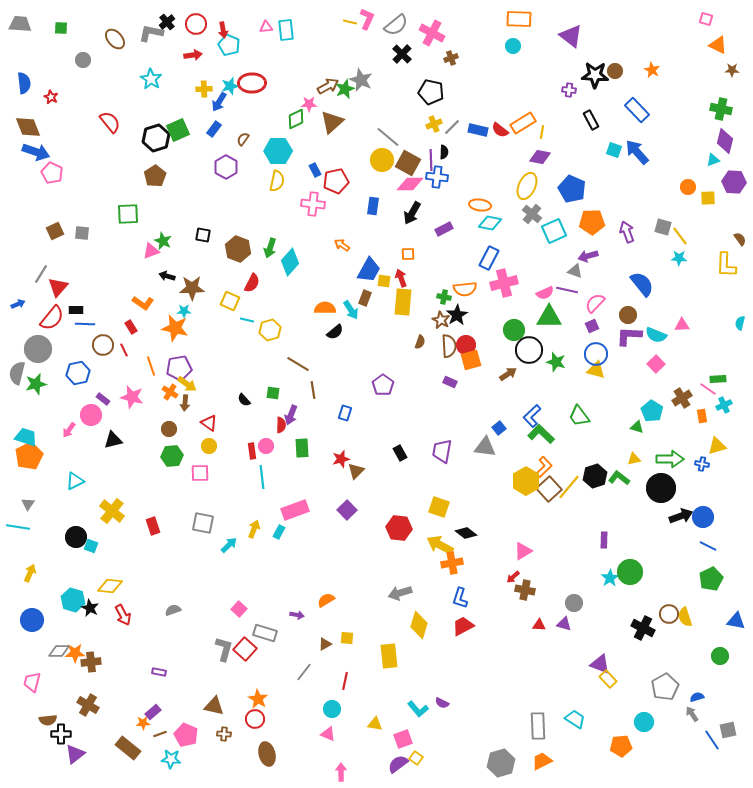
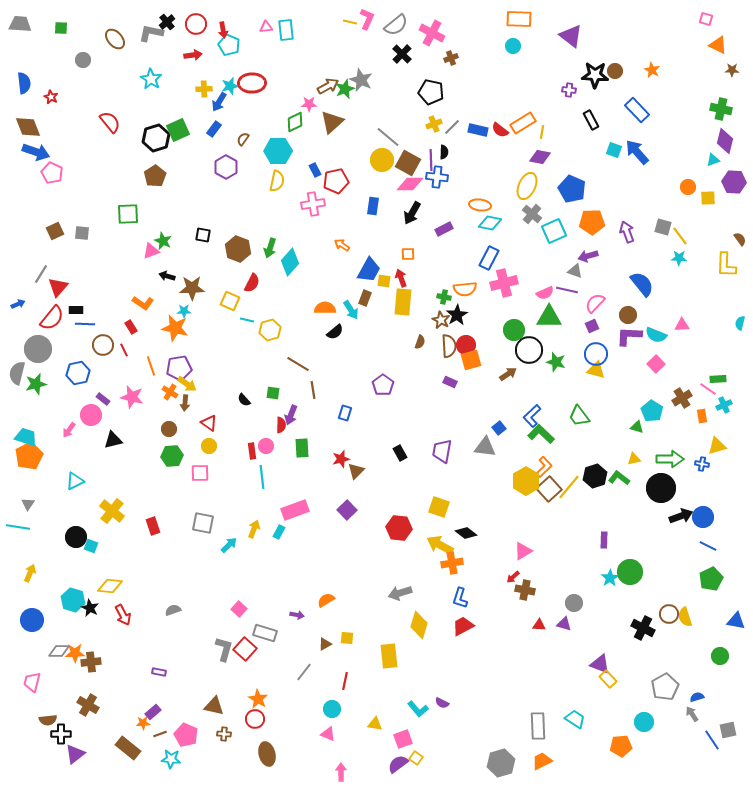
green diamond at (296, 119): moved 1 px left, 3 px down
pink cross at (313, 204): rotated 15 degrees counterclockwise
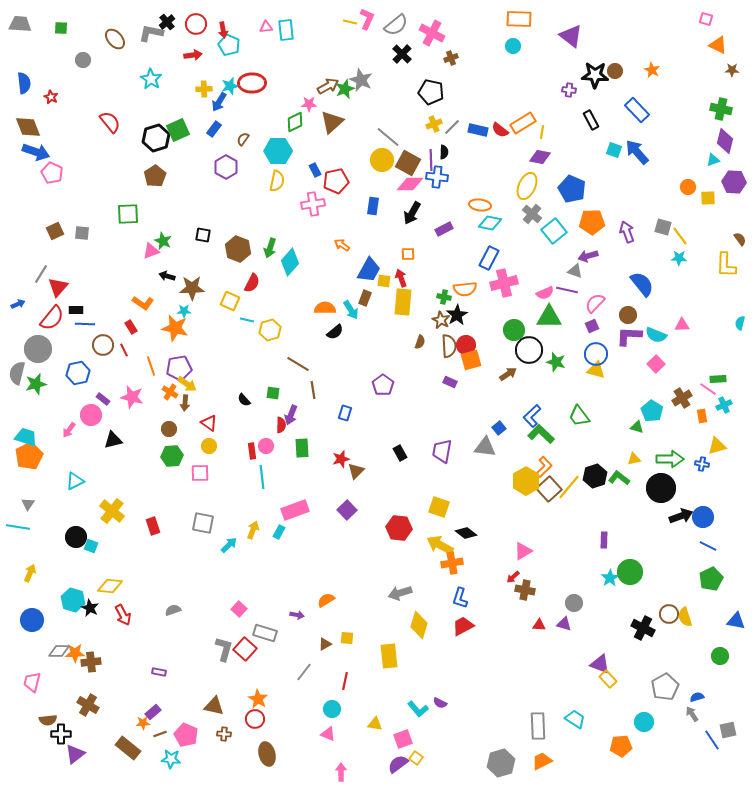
cyan square at (554, 231): rotated 15 degrees counterclockwise
yellow arrow at (254, 529): moved 1 px left, 1 px down
purple semicircle at (442, 703): moved 2 px left
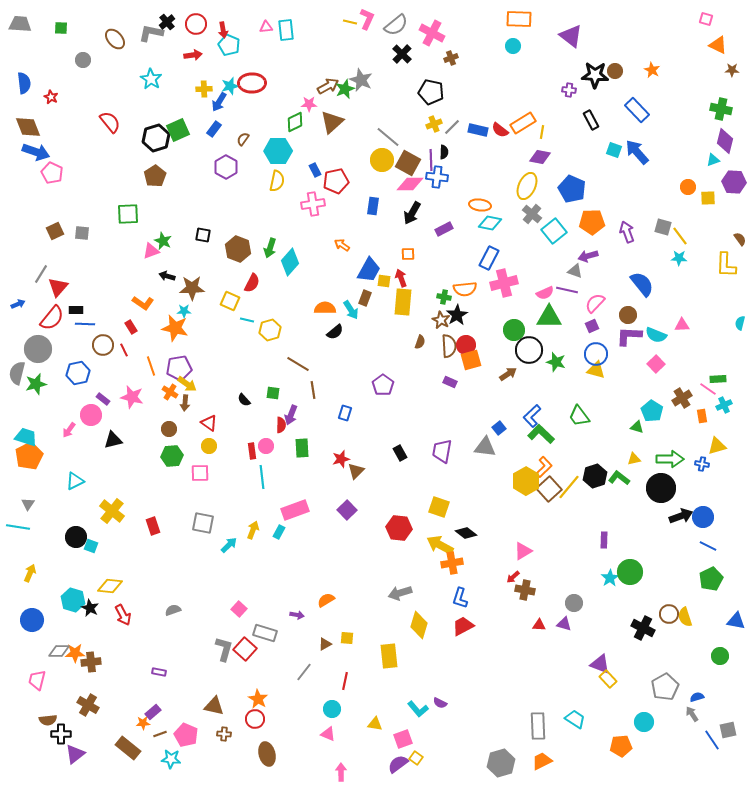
pink trapezoid at (32, 682): moved 5 px right, 2 px up
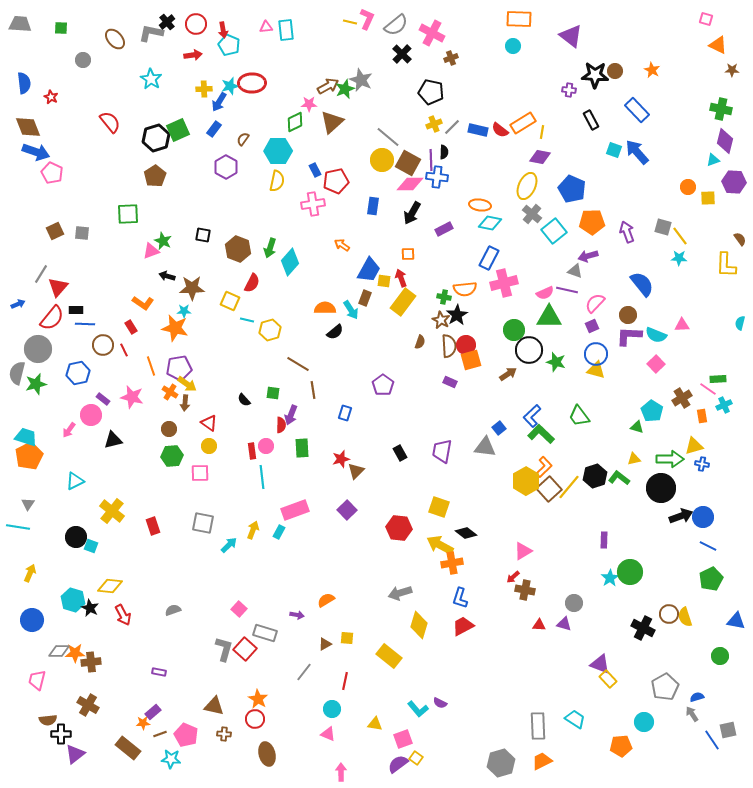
yellow rectangle at (403, 302): rotated 32 degrees clockwise
yellow triangle at (717, 446): moved 23 px left
yellow rectangle at (389, 656): rotated 45 degrees counterclockwise
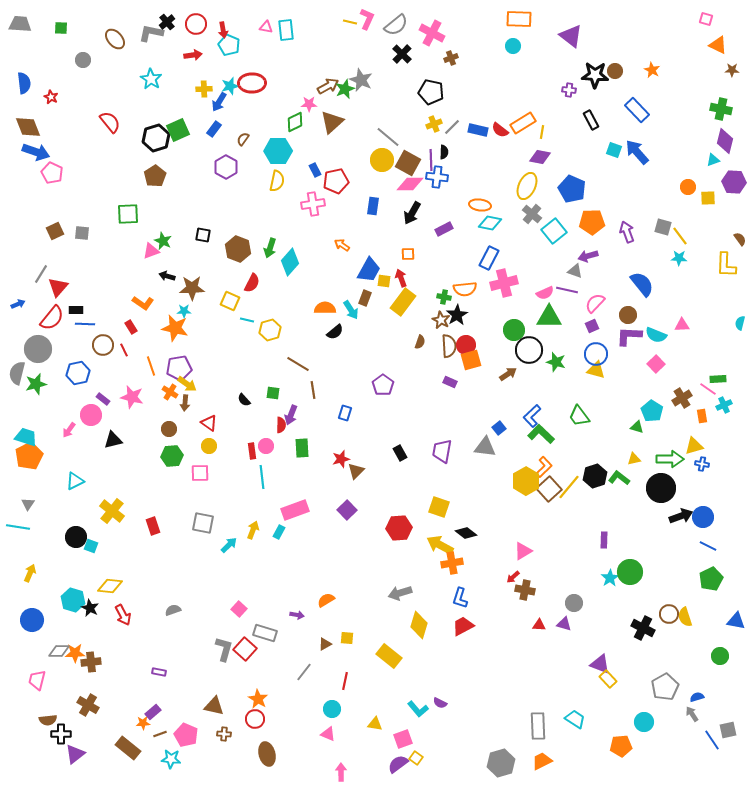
pink triangle at (266, 27): rotated 16 degrees clockwise
red hexagon at (399, 528): rotated 10 degrees counterclockwise
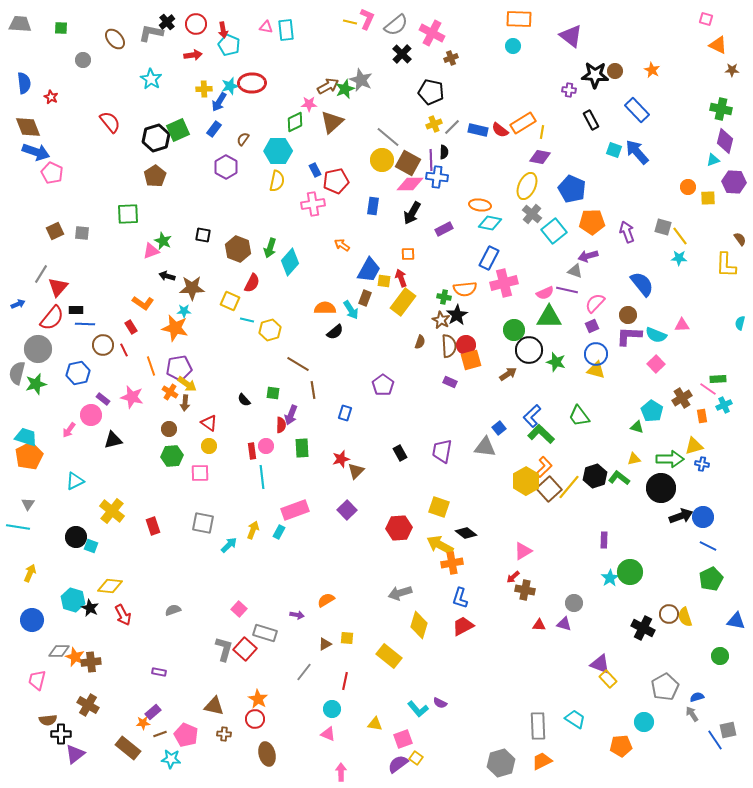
orange star at (75, 653): moved 4 px down; rotated 24 degrees clockwise
blue line at (712, 740): moved 3 px right
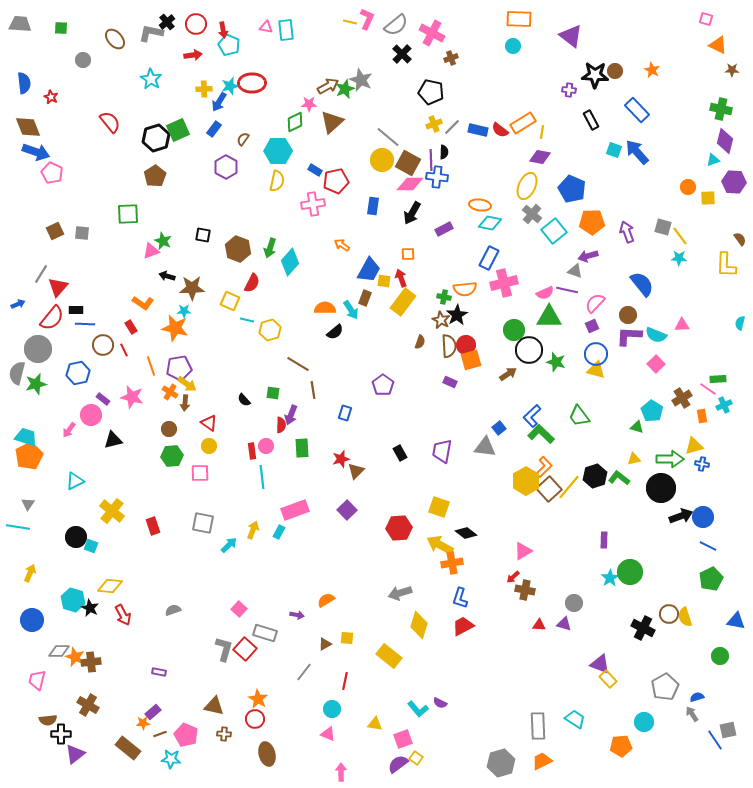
blue rectangle at (315, 170): rotated 32 degrees counterclockwise
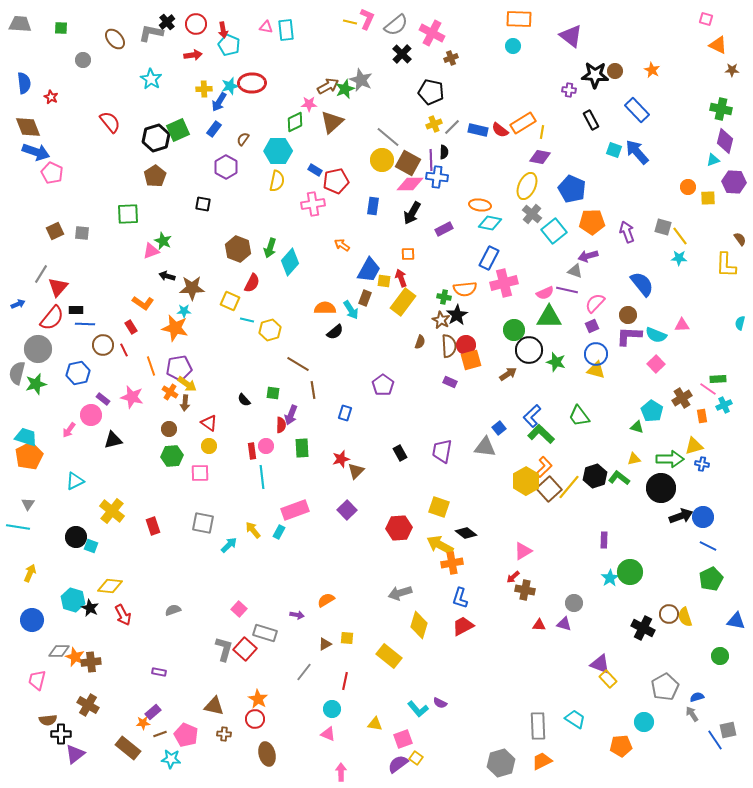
black square at (203, 235): moved 31 px up
yellow arrow at (253, 530): rotated 60 degrees counterclockwise
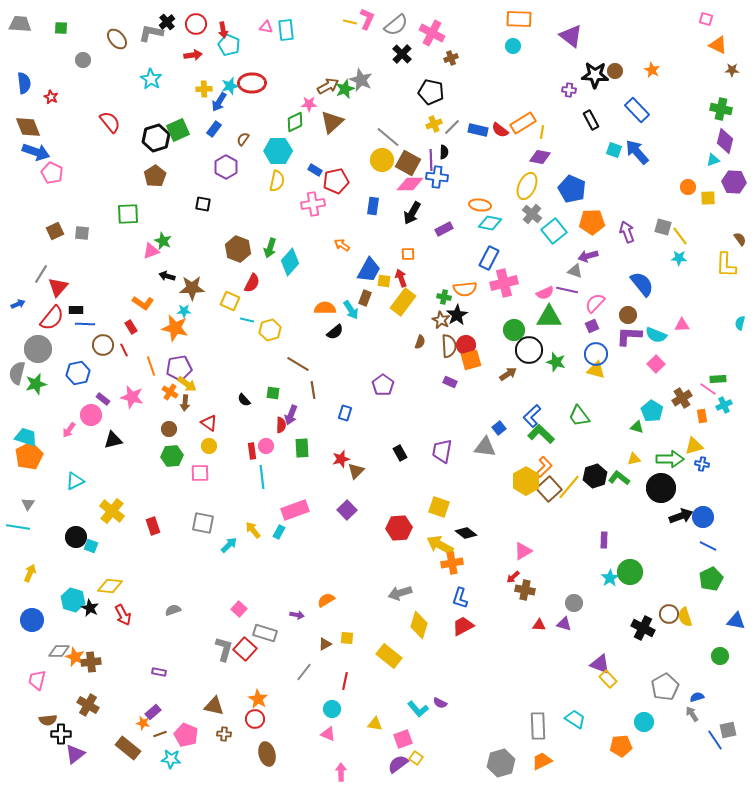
brown ellipse at (115, 39): moved 2 px right
orange star at (143, 723): rotated 16 degrees clockwise
